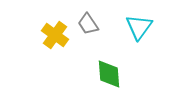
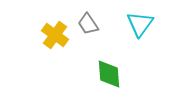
cyan triangle: moved 1 px right, 3 px up
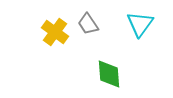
yellow cross: moved 3 px up
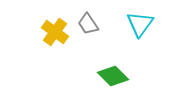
green diamond: moved 4 px right, 2 px down; rotated 40 degrees counterclockwise
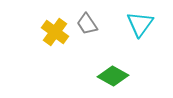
gray trapezoid: moved 1 px left
green diamond: rotated 16 degrees counterclockwise
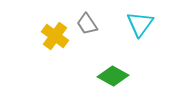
yellow cross: moved 4 px down
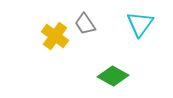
gray trapezoid: moved 2 px left
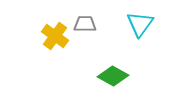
gray trapezoid: rotated 125 degrees clockwise
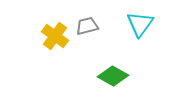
gray trapezoid: moved 2 px right, 2 px down; rotated 15 degrees counterclockwise
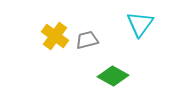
gray trapezoid: moved 14 px down
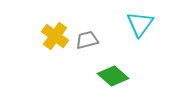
green diamond: rotated 12 degrees clockwise
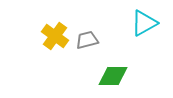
cyan triangle: moved 4 px right, 1 px up; rotated 24 degrees clockwise
green diamond: rotated 40 degrees counterclockwise
